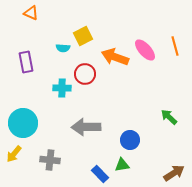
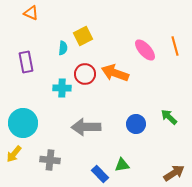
cyan semicircle: rotated 88 degrees counterclockwise
orange arrow: moved 16 px down
blue circle: moved 6 px right, 16 px up
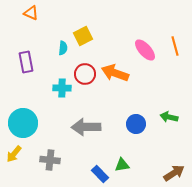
green arrow: rotated 30 degrees counterclockwise
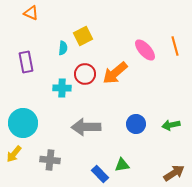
orange arrow: rotated 60 degrees counterclockwise
green arrow: moved 2 px right, 8 px down; rotated 24 degrees counterclockwise
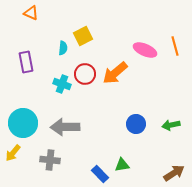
pink ellipse: rotated 25 degrees counterclockwise
cyan cross: moved 4 px up; rotated 18 degrees clockwise
gray arrow: moved 21 px left
yellow arrow: moved 1 px left, 1 px up
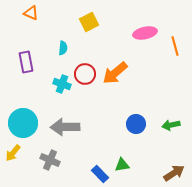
yellow square: moved 6 px right, 14 px up
pink ellipse: moved 17 px up; rotated 35 degrees counterclockwise
gray cross: rotated 18 degrees clockwise
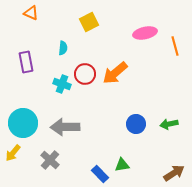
green arrow: moved 2 px left, 1 px up
gray cross: rotated 18 degrees clockwise
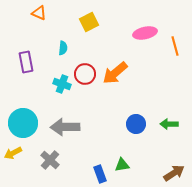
orange triangle: moved 8 px right
green arrow: rotated 12 degrees clockwise
yellow arrow: rotated 24 degrees clockwise
blue rectangle: rotated 24 degrees clockwise
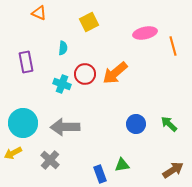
orange line: moved 2 px left
green arrow: rotated 42 degrees clockwise
brown arrow: moved 1 px left, 3 px up
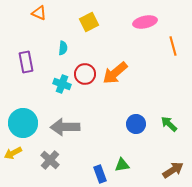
pink ellipse: moved 11 px up
